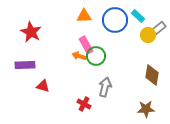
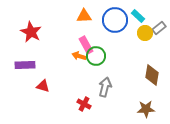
yellow circle: moved 3 px left, 2 px up
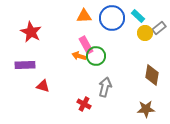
blue circle: moved 3 px left, 2 px up
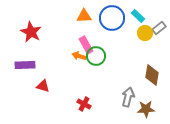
gray arrow: moved 23 px right, 10 px down
